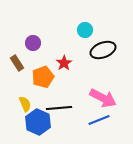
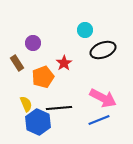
yellow semicircle: moved 1 px right
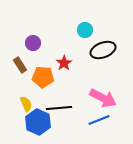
brown rectangle: moved 3 px right, 2 px down
orange pentagon: rotated 25 degrees clockwise
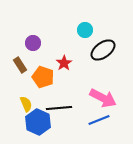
black ellipse: rotated 15 degrees counterclockwise
orange pentagon: rotated 15 degrees clockwise
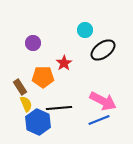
brown rectangle: moved 22 px down
orange pentagon: rotated 20 degrees counterclockwise
pink arrow: moved 3 px down
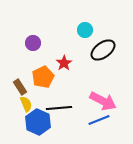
orange pentagon: rotated 25 degrees counterclockwise
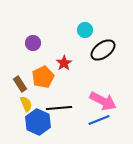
brown rectangle: moved 3 px up
